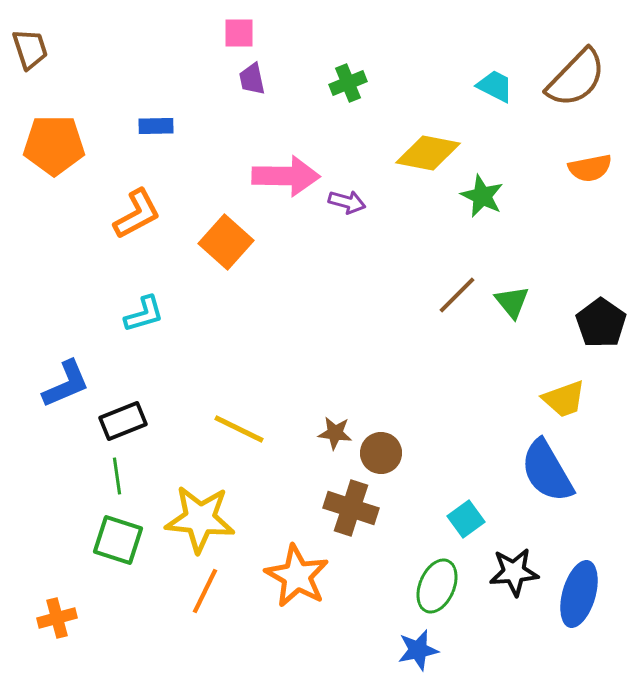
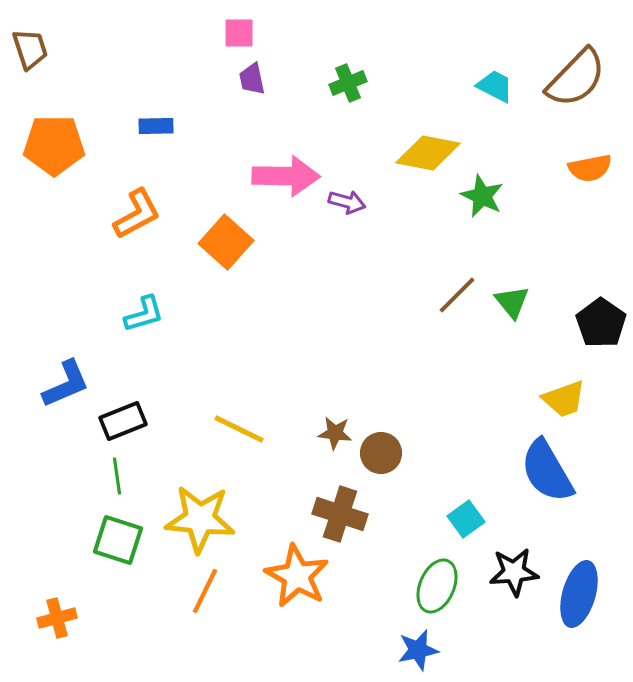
brown cross: moved 11 px left, 6 px down
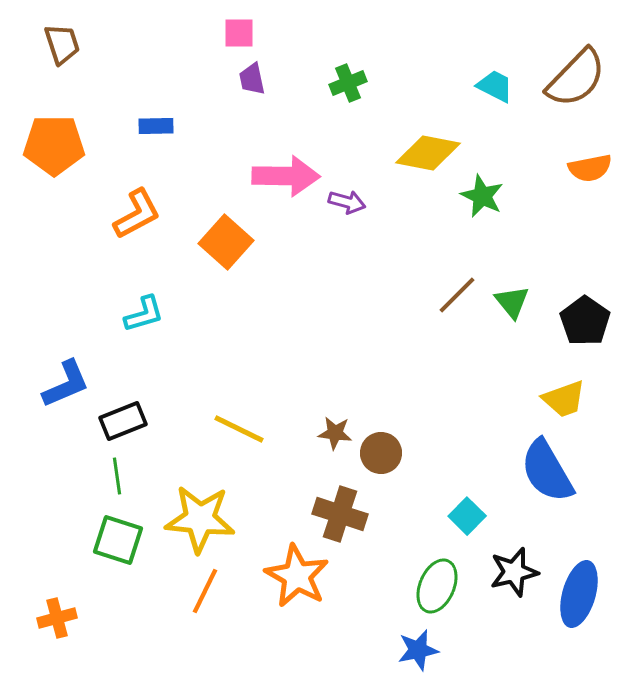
brown trapezoid: moved 32 px right, 5 px up
black pentagon: moved 16 px left, 2 px up
cyan square: moved 1 px right, 3 px up; rotated 9 degrees counterclockwise
black star: rotated 9 degrees counterclockwise
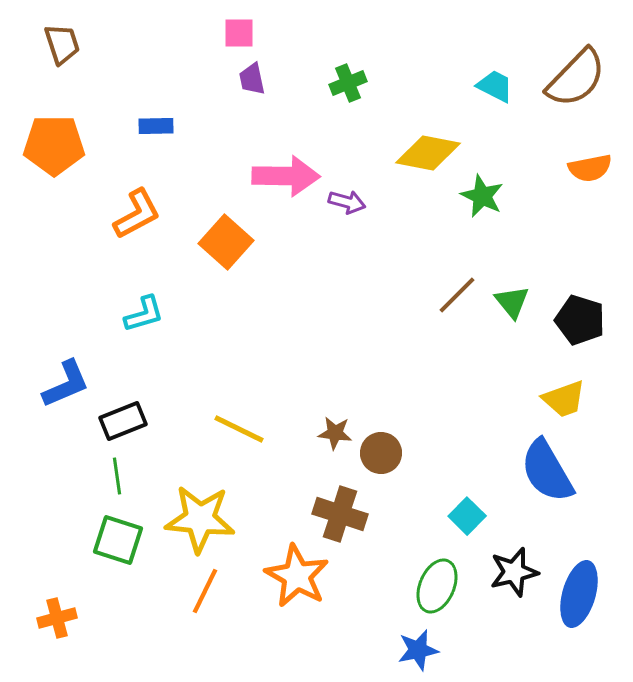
black pentagon: moved 5 px left, 1 px up; rotated 18 degrees counterclockwise
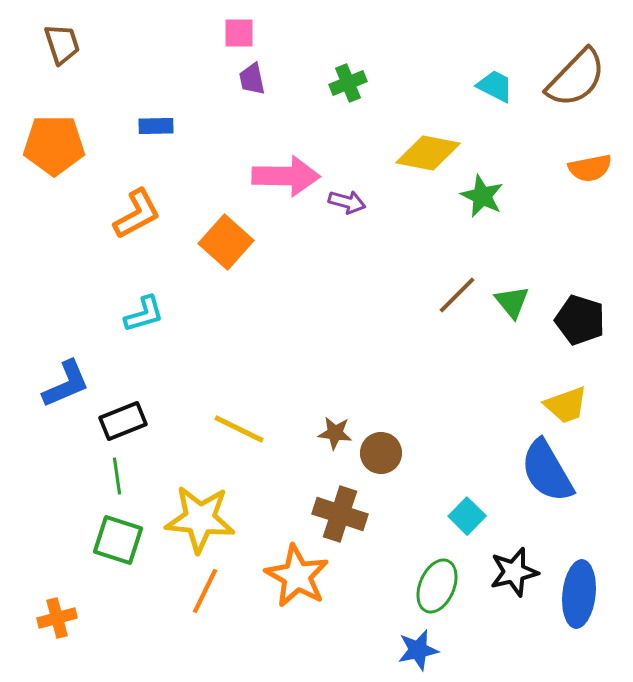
yellow trapezoid: moved 2 px right, 6 px down
blue ellipse: rotated 10 degrees counterclockwise
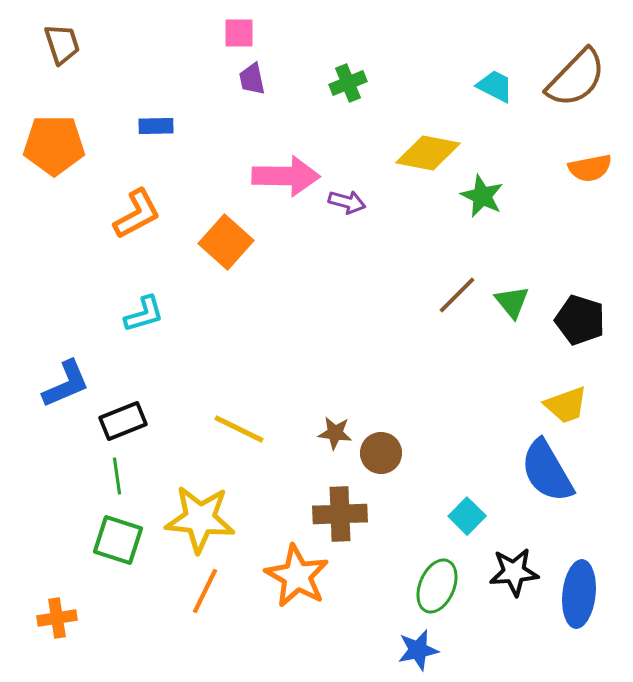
brown cross: rotated 20 degrees counterclockwise
black star: rotated 9 degrees clockwise
orange cross: rotated 6 degrees clockwise
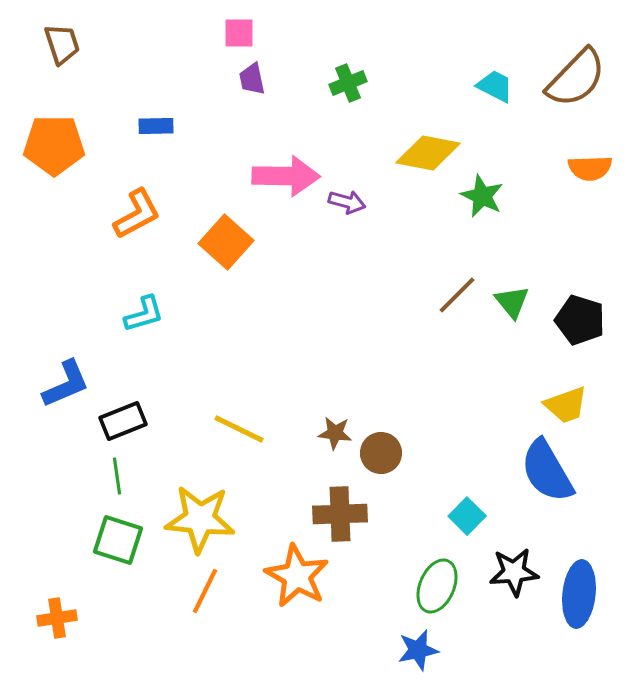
orange semicircle: rotated 9 degrees clockwise
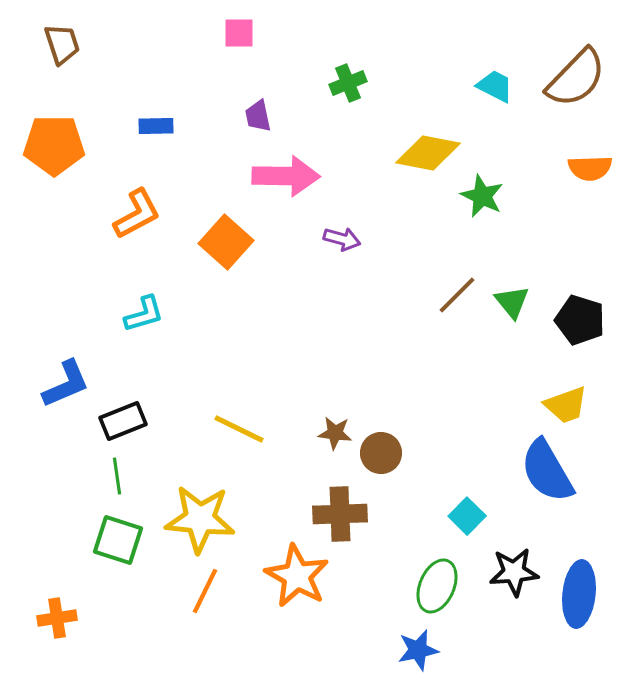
purple trapezoid: moved 6 px right, 37 px down
purple arrow: moved 5 px left, 37 px down
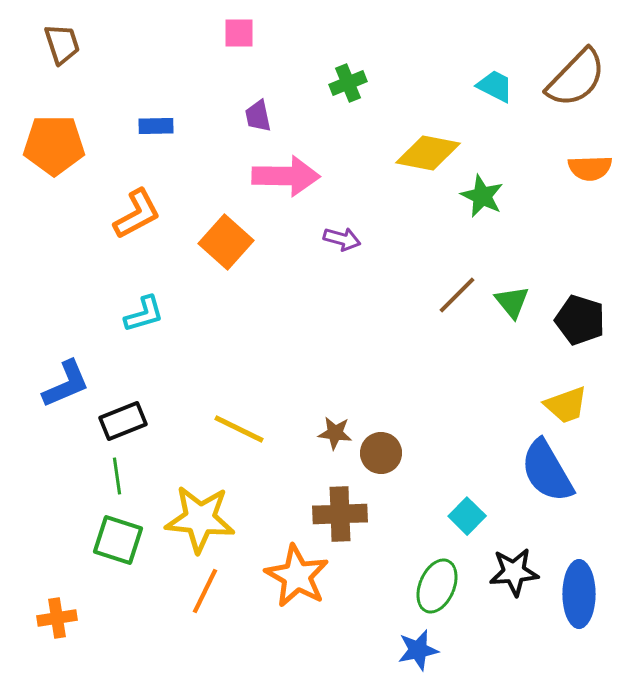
blue ellipse: rotated 6 degrees counterclockwise
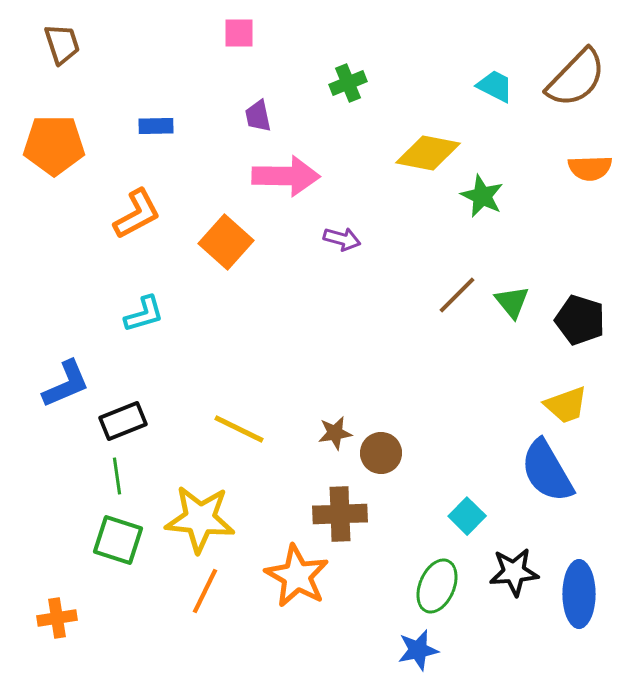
brown star: rotated 16 degrees counterclockwise
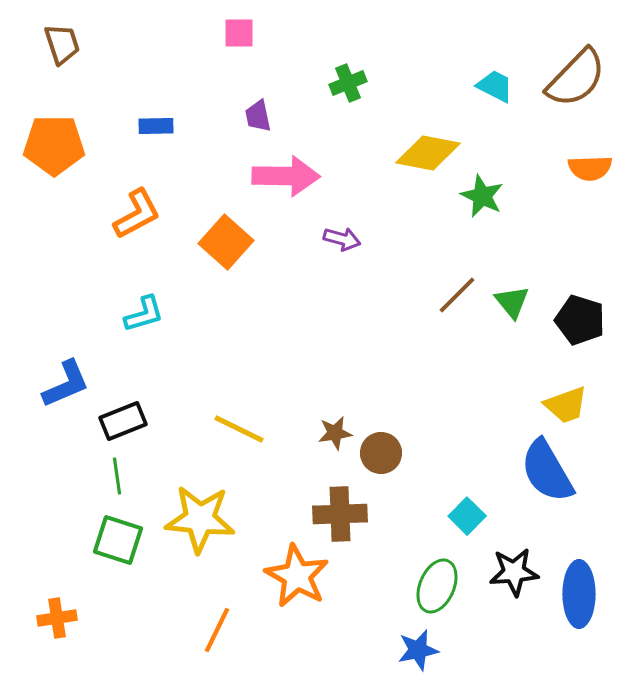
orange line: moved 12 px right, 39 px down
